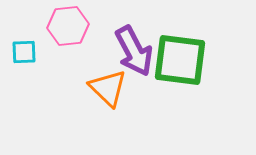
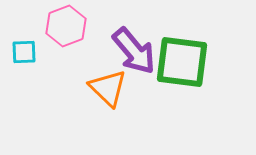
pink hexagon: moved 2 px left; rotated 15 degrees counterclockwise
purple arrow: rotated 12 degrees counterclockwise
green square: moved 2 px right, 2 px down
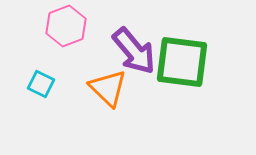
cyan square: moved 17 px right, 32 px down; rotated 28 degrees clockwise
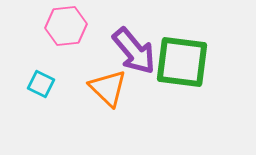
pink hexagon: rotated 15 degrees clockwise
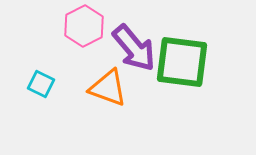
pink hexagon: moved 18 px right; rotated 21 degrees counterclockwise
purple arrow: moved 3 px up
orange triangle: rotated 24 degrees counterclockwise
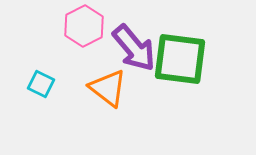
green square: moved 2 px left, 3 px up
orange triangle: rotated 18 degrees clockwise
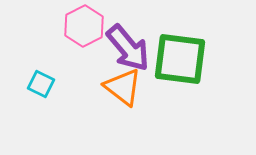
purple arrow: moved 6 px left
orange triangle: moved 15 px right, 1 px up
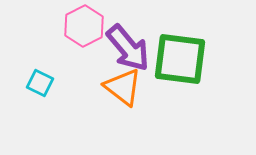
cyan square: moved 1 px left, 1 px up
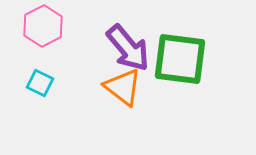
pink hexagon: moved 41 px left
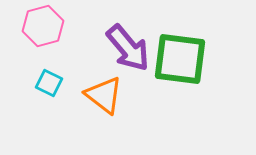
pink hexagon: rotated 12 degrees clockwise
cyan square: moved 9 px right
orange triangle: moved 19 px left, 8 px down
